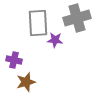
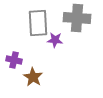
gray cross: rotated 20 degrees clockwise
brown star: moved 7 px right, 5 px up; rotated 24 degrees counterclockwise
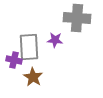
gray rectangle: moved 9 px left, 24 px down
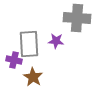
purple star: moved 1 px right, 1 px down
gray rectangle: moved 3 px up
